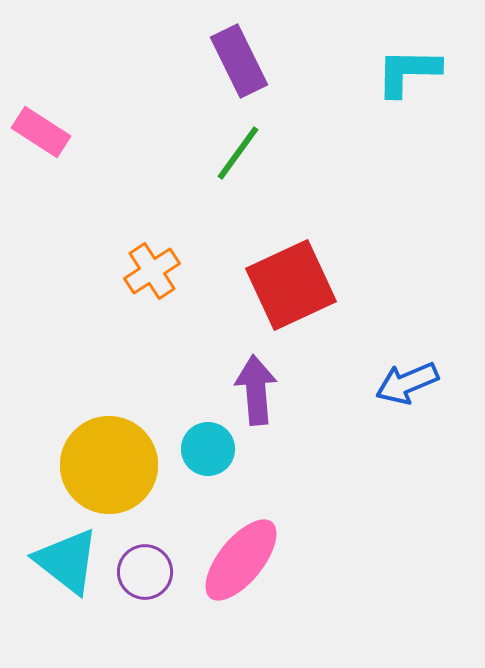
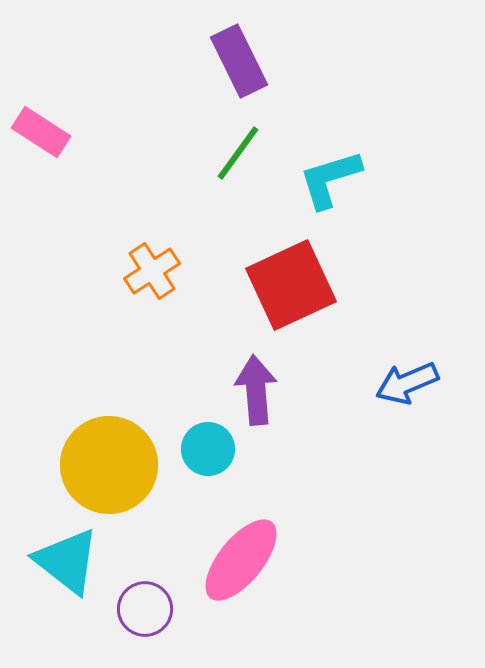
cyan L-shape: moved 78 px left, 107 px down; rotated 18 degrees counterclockwise
purple circle: moved 37 px down
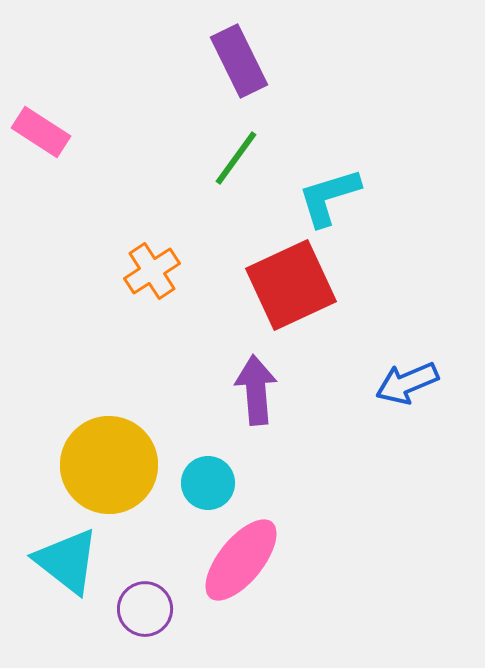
green line: moved 2 px left, 5 px down
cyan L-shape: moved 1 px left, 18 px down
cyan circle: moved 34 px down
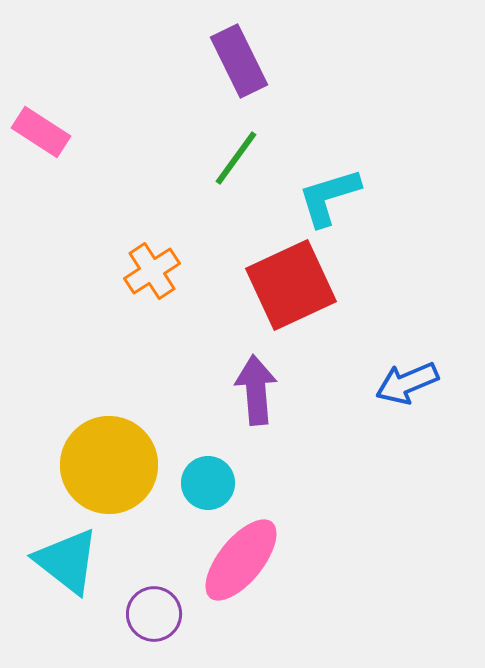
purple circle: moved 9 px right, 5 px down
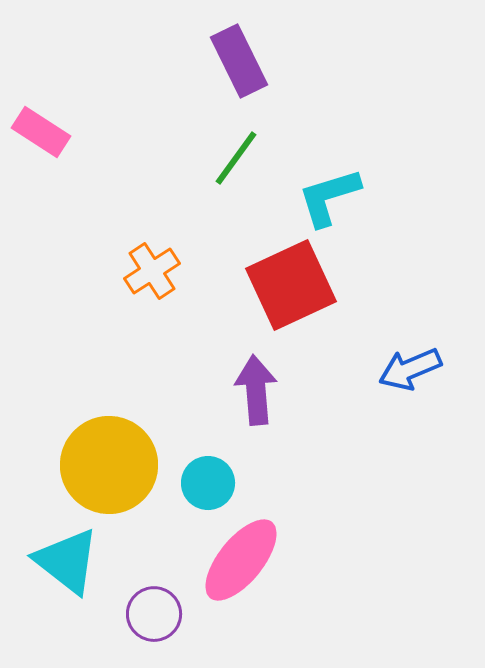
blue arrow: moved 3 px right, 14 px up
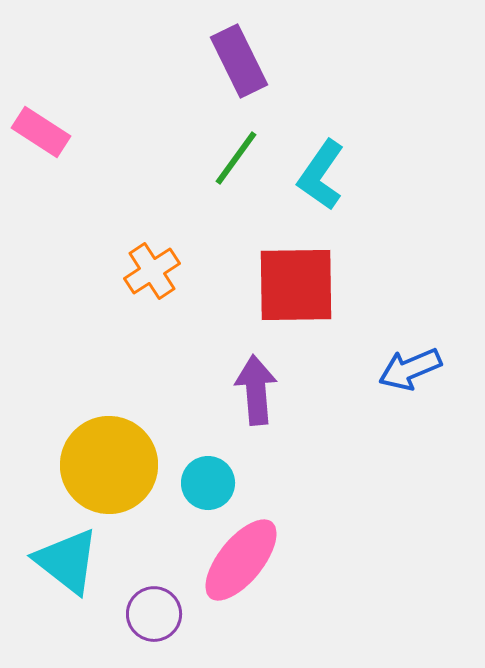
cyan L-shape: moved 8 px left, 22 px up; rotated 38 degrees counterclockwise
red square: moved 5 px right; rotated 24 degrees clockwise
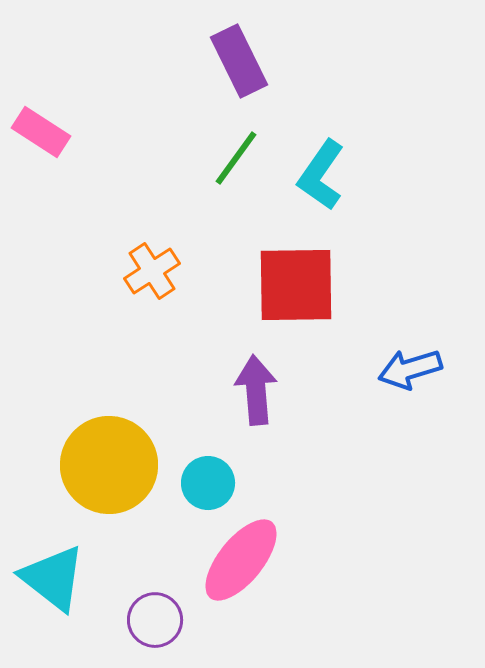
blue arrow: rotated 6 degrees clockwise
cyan triangle: moved 14 px left, 17 px down
purple circle: moved 1 px right, 6 px down
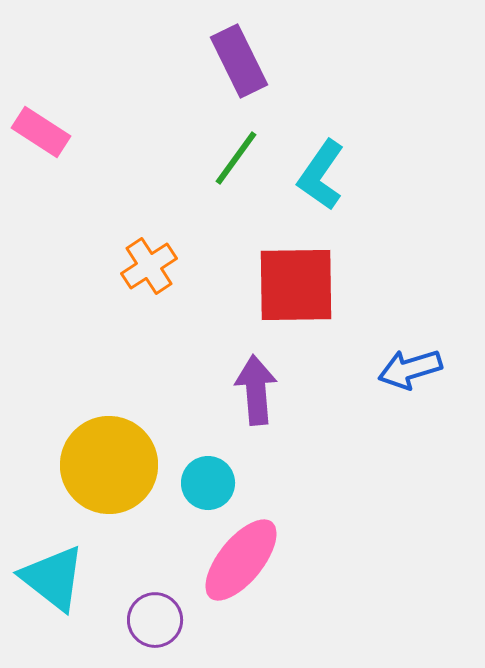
orange cross: moved 3 px left, 5 px up
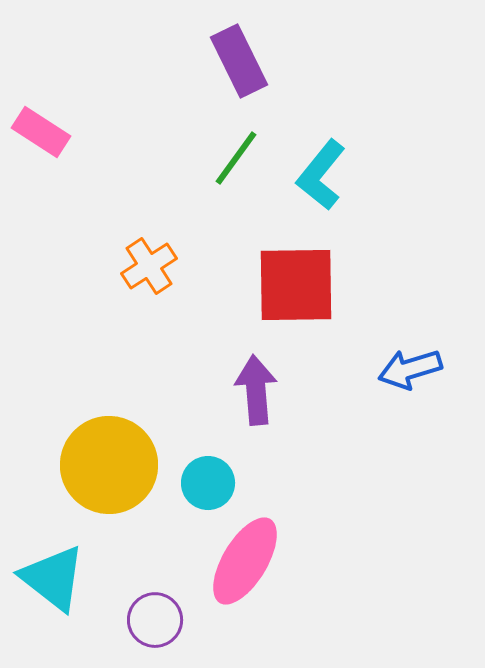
cyan L-shape: rotated 4 degrees clockwise
pink ellipse: moved 4 px right, 1 px down; rotated 8 degrees counterclockwise
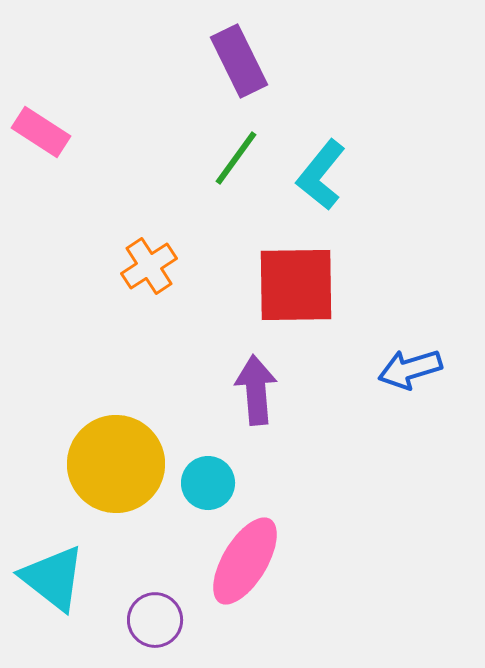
yellow circle: moved 7 px right, 1 px up
